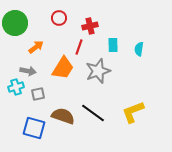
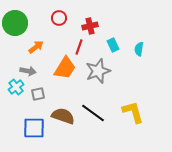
cyan rectangle: rotated 24 degrees counterclockwise
orange trapezoid: moved 2 px right
cyan cross: rotated 21 degrees counterclockwise
yellow L-shape: rotated 95 degrees clockwise
blue square: rotated 15 degrees counterclockwise
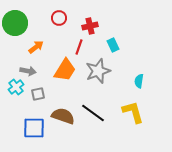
cyan semicircle: moved 32 px down
orange trapezoid: moved 2 px down
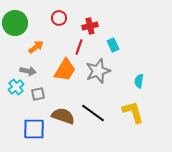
blue square: moved 1 px down
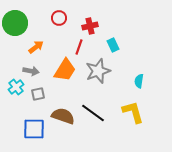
gray arrow: moved 3 px right
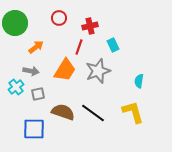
brown semicircle: moved 4 px up
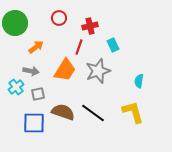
blue square: moved 6 px up
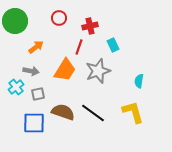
green circle: moved 2 px up
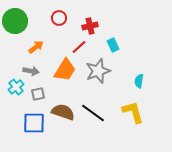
red line: rotated 28 degrees clockwise
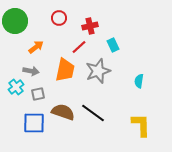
orange trapezoid: rotated 20 degrees counterclockwise
yellow L-shape: moved 8 px right, 13 px down; rotated 15 degrees clockwise
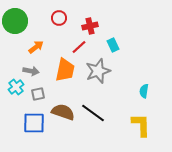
cyan semicircle: moved 5 px right, 10 px down
